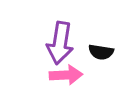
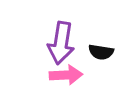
purple arrow: moved 1 px right
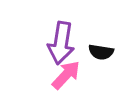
pink arrow: rotated 44 degrees counterclockwise
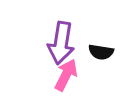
pink arrow: rotated 16 degrees counterclockwise
